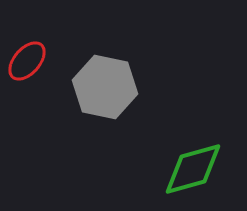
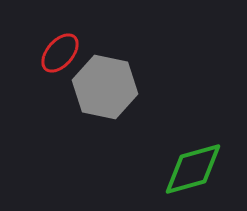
red ellipse: moved 33 px right, 8 px up
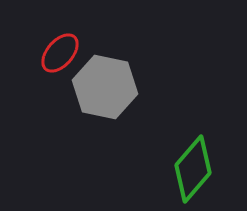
green diamond: rotated 34 degrees counterclockwise
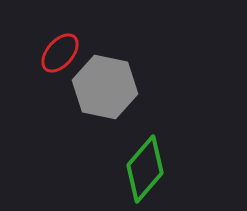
green diamond: moved 48 px left
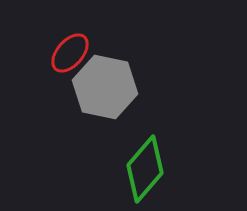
red ellipse: moved 10 px right
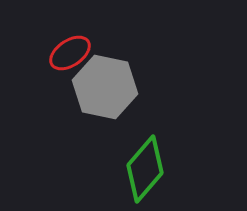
red ellipse: rotated 15 degrees clockwise
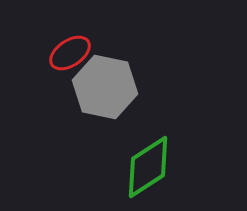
green diamond: moved 3 px right, 2 px up; rotated 16 degrees clockwise
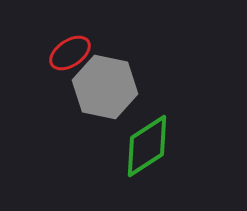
green diamond: moved 1 px left, 21 px up
